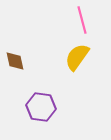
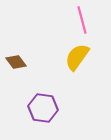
brown diamond: moved 1 px right, 1 px down; rotated 25 degrees counterclockwise
purple hexagon: moved 2 px right, 1 px down
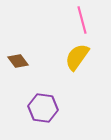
brown diamond: moved 2 px right, 1 px up
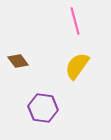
pink line: moved 7 px left, 1 px down
yellow semicircle: moved 9 px down
